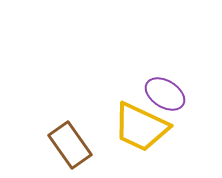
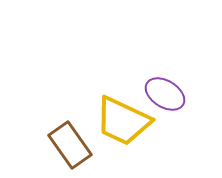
yellow trapezoid: moved 18 px left, 6 px up
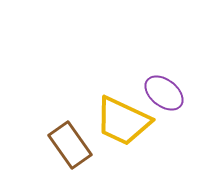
purple ellipse: moved 1 px left, 1 px up; rotated 6 degrees clockwise
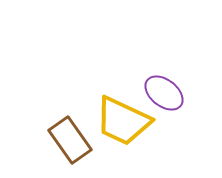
brown rectangle: moved 5 px up
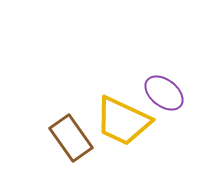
brown rectangle: moved 1 px right, 2 px up
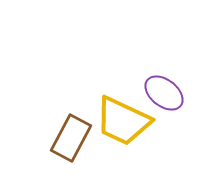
brown rectangle: rotated 63 degrees clockwise
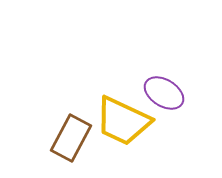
purple ellipse: rotated 6 degrees counterclockwise
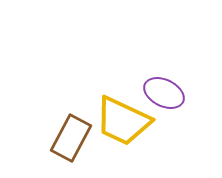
purple ellipse: rotated 6 degrees counterclockwise
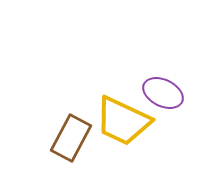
purple ellipse: moved 1 px left
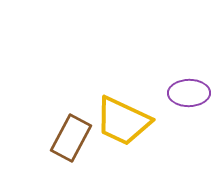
purple ellipse: moved 26 px right; rotated 27 degrees counterclockwise
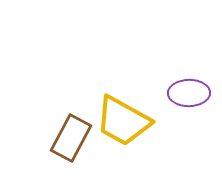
yellow trapezoid: rotated 4 degrees clockwise
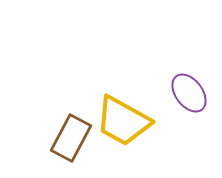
purple ellipse: rotated 54 degrees clockwise
